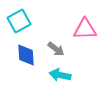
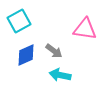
pink triangle: rotated 10 degrees clockwise
gray arrow: moved 2 px left, 2 px down
blue diamond: rotated 70 degrees clockwise
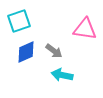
cyan square: rotated 10 degrees clockwise
blue diamond: moved 3 px up
cyan arrow: moved 2 px right
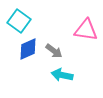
cyan square: rotated 35 degrees counterclockwise
pink triangle: moved 1 px right, 1 px down
blue diamond: moved 2 px right, 3 px up
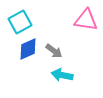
cyan square: moved 1 px right, 1 px down; rotated 25 degrees clockwise
pink triangle: moved 10 px up
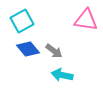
cyan square: moved 2 px right, 1 px up
blue diamond: rotated 75 degrees clockwise
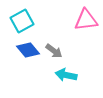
pink triangle: rotated 15 degrees counterclockwise
blue diamond: moved 1 px down
cyan arrow: moved 4 px right
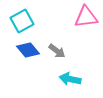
pink triangle: moved 3 px up
gray arrow: moved 3 px right
cyan arrow: moved 4 px right, 4 px down
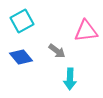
pink triangle: moved 14 px down
blue diamond: moved 7 px left, 7 px down
cyan arrow: rotated 100 degrees counterclockwise
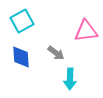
gray arrow: moved 1 px left, 2 px down
blue diamond: rotated 35 degrees clockwise
